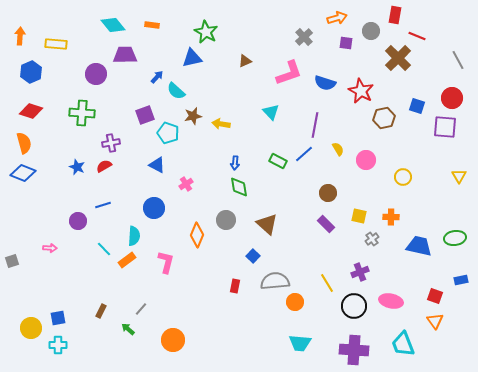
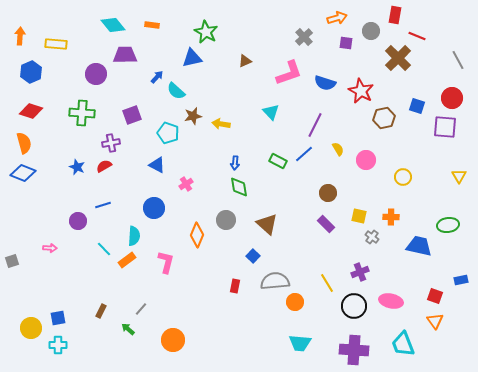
purple square at (145, 115): moved 13 px left
purple line at (315, 125): rotated 15 degrees clockwise
green ellipse at (455, 238): moved 7 px left, 13 px up
gray cross at (372, 239): moved 2 px up; rotated 16 degrees counterclockwise
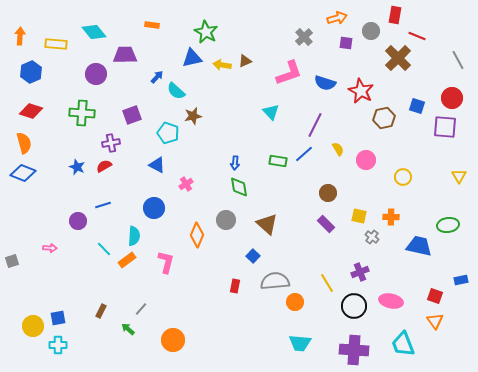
cyan diamond at (113, 25): moved 19 px left, 7 px down
yellow arrow at (221, 124): moved 1 px right, 59 px up
green rectangle at (278, 161): rotated 18 degrees counterclockwise
yellow circle at (31, 328): moved 2 px right, 2 px up
